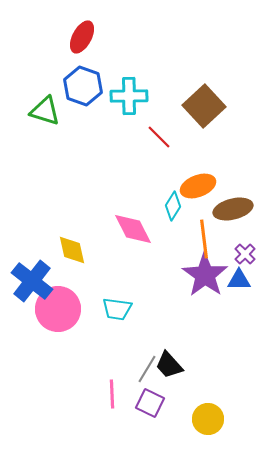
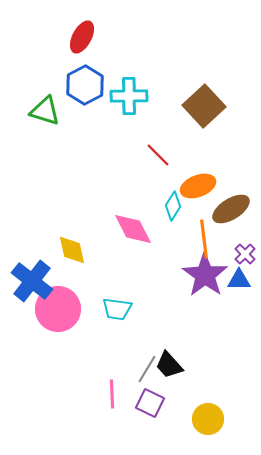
blue hexagon: moved 2 px right, 1 px up; rotated 12 degrees clockwise
red line: moved 1 px left, 18 px down
brown ellipse: moved 2 px left; rotated 18 degrees counterclockwise
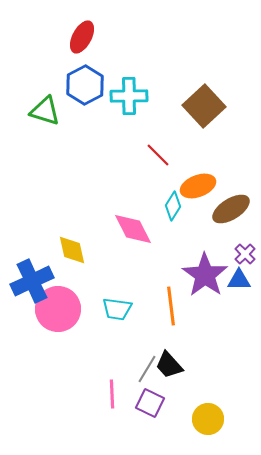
orange line: moved 33 px left, 67 px down
blue cross: rotated 27 degrees clockwise
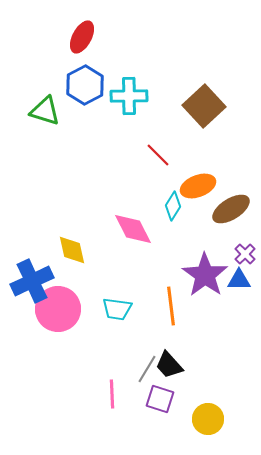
purple square: moved 10 px right, 4 px up; rotated 8 degrees counterclockwise
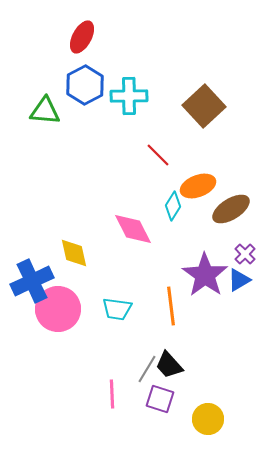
green triangle: rotated 12 degrees counterclockwise
yellow diamond: moved 2 px right, 3 px down
blue triangle: rotated 30 degrees counterclockwise
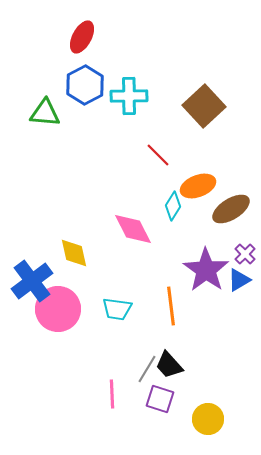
green triangle: moved 2 px down
purple star: moved 1 px right, 5 px up
blue cross: rotated 12 degrees counterclockwise
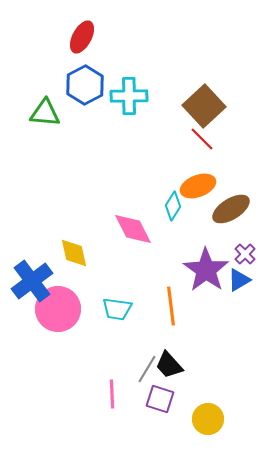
red line: moved 44 px right, 16 px up
